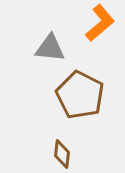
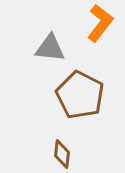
orange L-shape: rotated 12 degrees counterclockwise
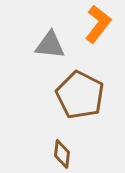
orange L-shape: moved 2 px left, 1 px down
gray triangle: moved 3 px up
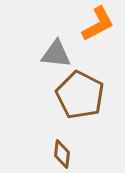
orange L-shape: rotated 24 degrees clockwise
gray triangle: moved 6 px right, 9 px down
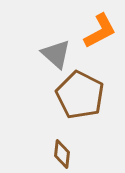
orange L-shape: moved 2 px right, 7 px down
gray triangle: rotated 36 degrees clockwise
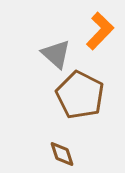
orange L-shape: rotated 18 degrees counterclockwise
brown diamond: rotated 24 degrees counterclockwise
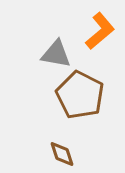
orange L-shape: rotated 6 degrees clockwise
gray triangle: rotated 32 degrees counterclockwise
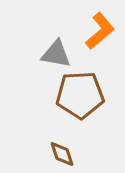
brown pentagon: rotated 30 degrees counterclockwise
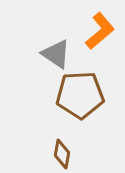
gray triangle: rotated 24 degrees clockwise
brown diamond: rotated 28 degrees clockwise
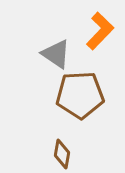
orange L-shape: rotated 6 degrees counterclockwise
